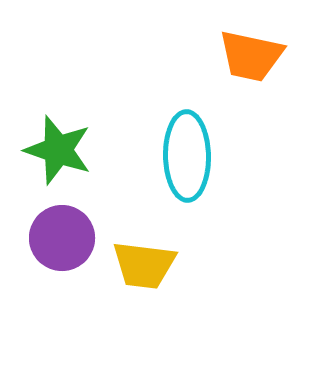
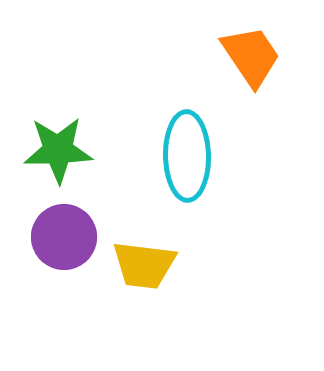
orange trapezoid: rotated 136 degrees counterclockwise
green star: rotated 20 degrees counterclockwise
purple circle: moved 2 px right, 1 px up
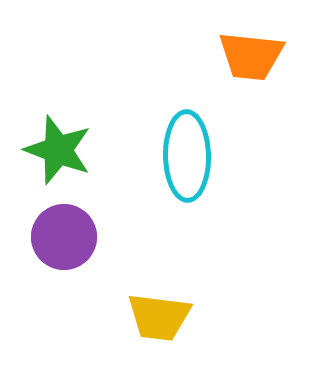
orange trapezoid: rotated 130 degrees clockwise
green star: rotated 22 degrees clockwise
yellow trapezoid: moved 15 px right, 52 px down
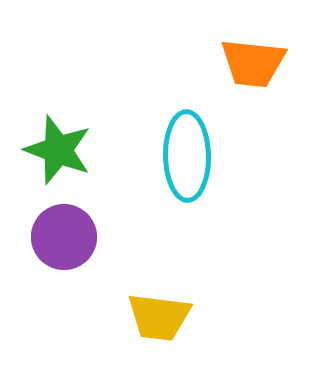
orange trapezoid: moved 2 px right, 7 px down
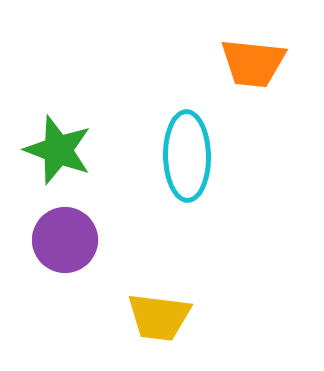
purple circle: moved 1 px right, 3 px down
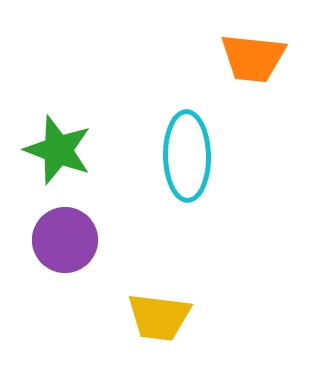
orange trapezoid: moved 5 px up
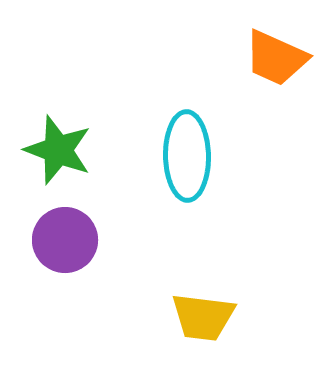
orange trapezoid: moved 23 px right; rotated 18 degrees clockwise
yellow trapezoid: moved 44 px right
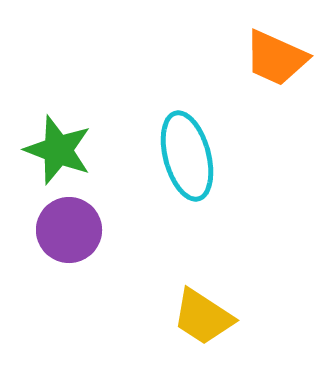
cyan ellipse: rotated 14 degrees counterclockwise
purple circle: moved 4 px right, 10 px up
yellow trapezoid: rotated 26 degrees clockwise
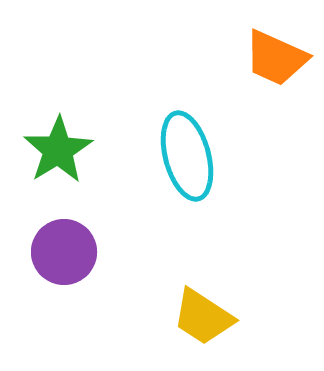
green star: rotated 20 degrees clockwise
purple circle: moved 5 px left, 22 px down
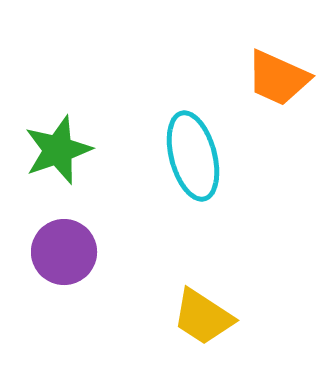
orange trapezoid: moved 2 px right, 20 px down
green star: rotated 12 degrees clockwise
cyan ellipse: moved 6 px right
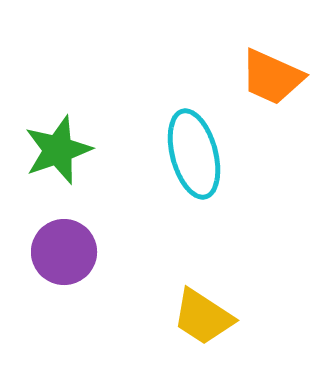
orange trapezoid: moved 6 px left, 1 px up
cyan ellipse: moved 1 px right, 2 px up
